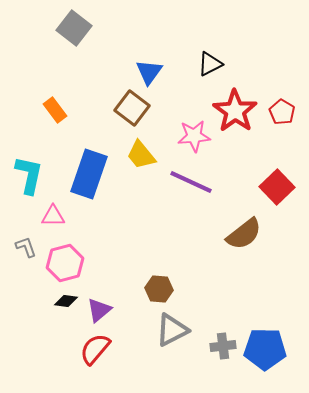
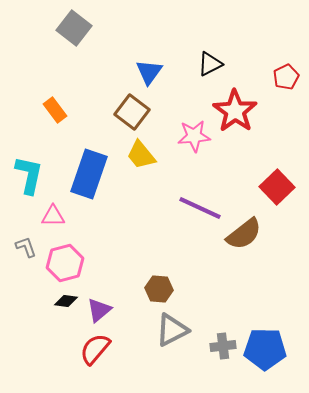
brown square: moved 4 px down
red pentagon: moved 4 px right, 35 px up; rotated 15 degrees clockwise
purple line: moved 9 px right, 26 px down
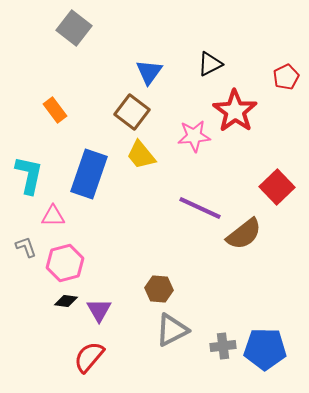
purple triangle: rotated 20 degrees counterclockwise
red semicircle: moved 6 px left, 8 px down
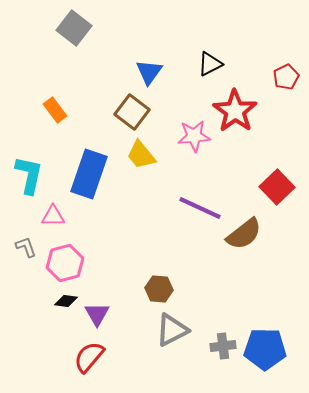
purple triangle: moved 2 px left, 4 px down
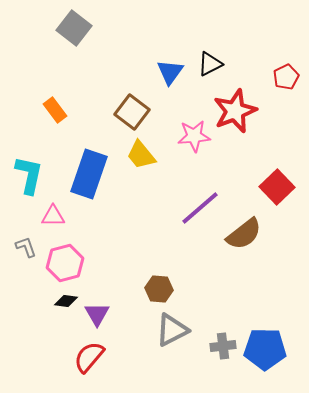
blue triangle: moved 21 px right
red star: rotated 15 degrees clockwise
purple line: rotated 66 degrees counterclockwise
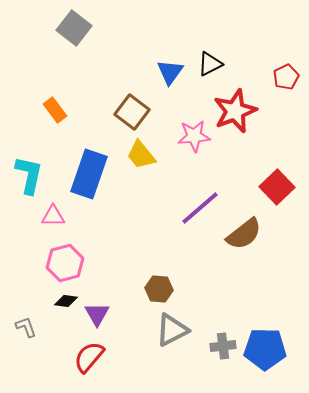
gray L-shape: moved 80 px down
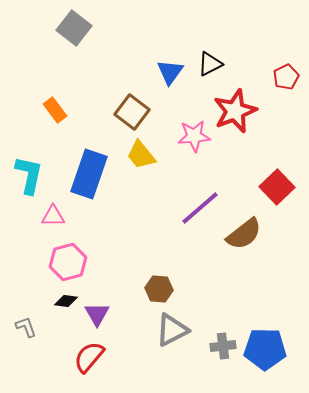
pink hexagon: moved 3 px right, 1 px up
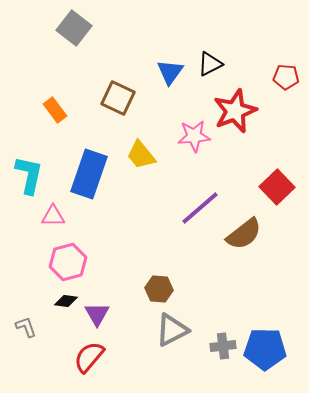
red pentagon: rotated 30 degrees clockwise
brown square: moved 14 px left, 14 px up; rotated 12 degrees counterclockwise
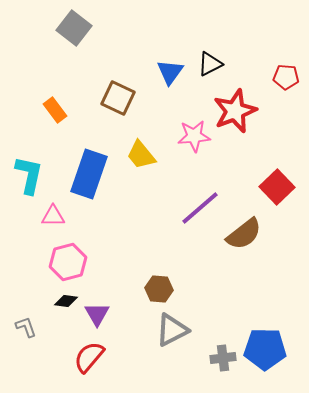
gray cross: moved 12 px down
